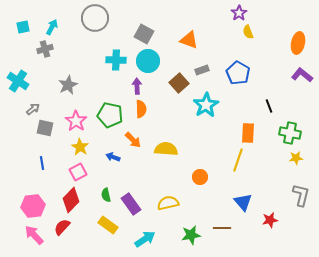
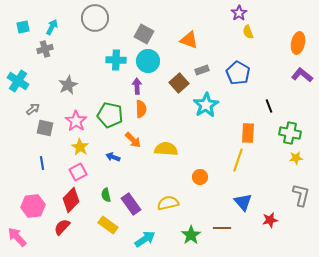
pink arrow at (34, 235): moved 17 px left, 2 px down
green star at (191, 235): rotated 24 degrees counterclockwise
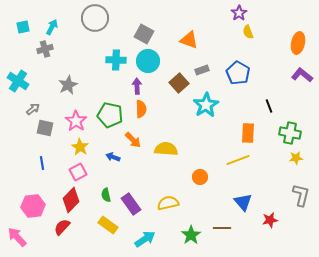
yellow line at (238, 160): rotated 50 degrees clockwise
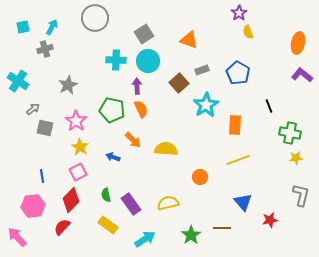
gray square at (144, 34): rotated 30 degrees clockwise
orange semicircle at (141, 109): rotated 24 degrees counterclockwise
green pentagon at (110, 115): moved 2 px right, 5 px up
orange rectangle at (248, 133): moved 13 px left, 8 px up
blue line at (42, 163): moved 13 px down
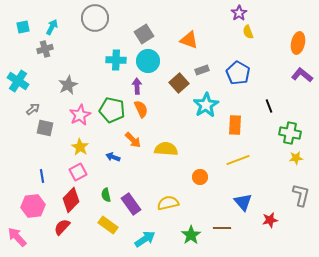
pink star at (76, 121): moved 4 px right, 6 px up; rotated 10 degrees clockwise
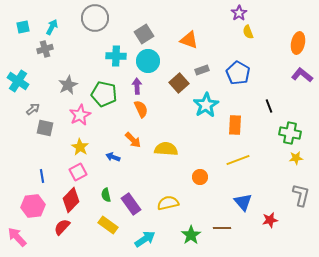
cyan cross at (116, 60): moved 4 px up
green pentagon at (112, 110): moved 8 px left, 16 px up
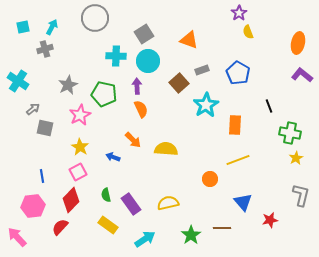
yellow star at (296, 158): rotated 24 degrees counterclockwise
orange circle at (200, 177): moved 10 px right, 2 px down
red semicircle at (62, 227): moved 2 px left
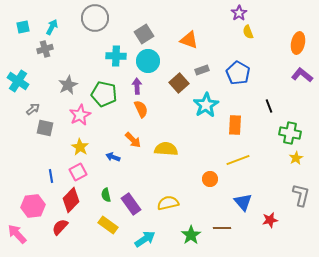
blue line at (42, 176): moved 9 px right
pink arrow at (17, 237): moved 3 px up
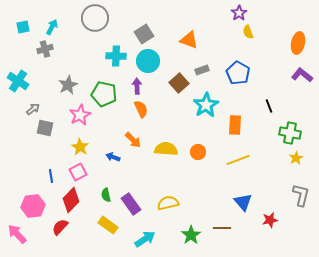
orange circle at (210, 179): moved 12 px left, 27 px up
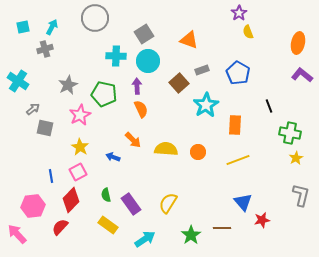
yellow semicircle at (168, 203): rotated 45 degrees counterclockwise
red star at (270, 220): moved 8 px left
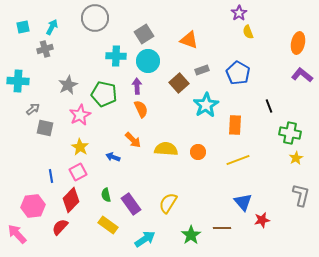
cyan cross at (18, 81): rotated 30 degrees counterclockwise
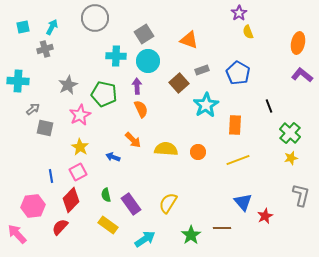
green cross at (290, 133): rotated 30 degrees clockwise
yellow star at (296, 158): moved 5 px left; rotated 16 degrees clockwise
red star at (262, 220): moved 3 px right, 4 px up; rotated 14 degrees counterclockwise
